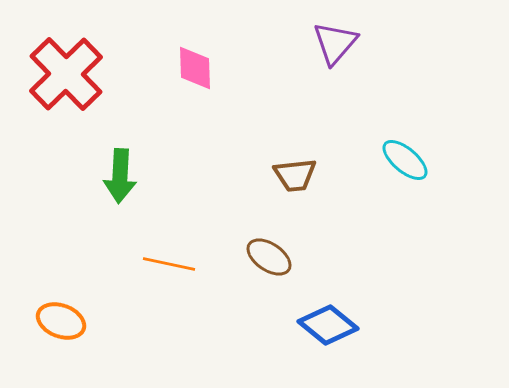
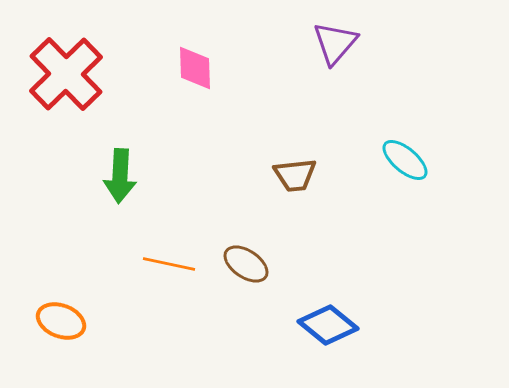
brown ellipse: moved 23 px left, 7 px down
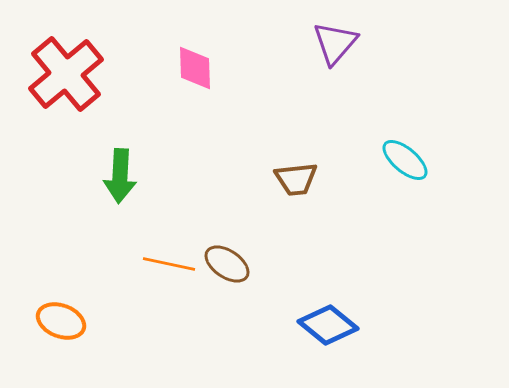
red cross: rotated 4 degrees clockwise
brown trapezoid: moved 1 px right, 4 px down
brown ellipse: moved 19 px left
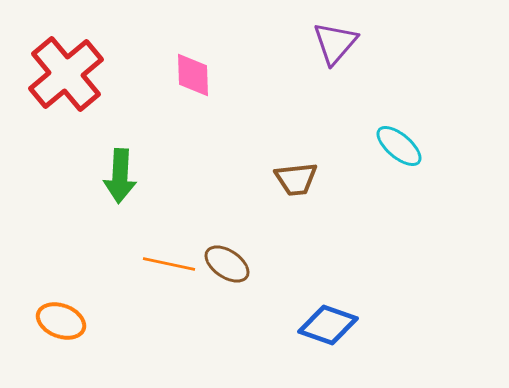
pink diamond: moved 2 px left, 7 px down
cyan ellipse: moved 6 px left, 14 px up
blue diamond: rotated 20 degrees counterclockwise
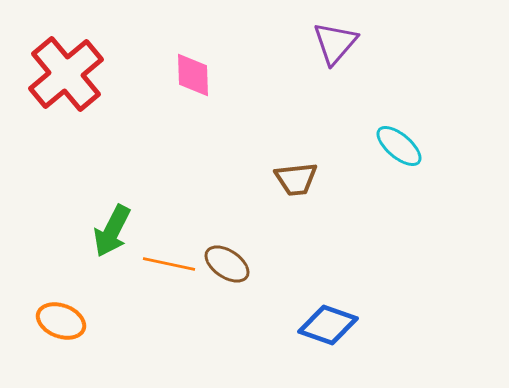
green arrow: moved 8 px left, 55 px down; rotated 24 degrees clockwise
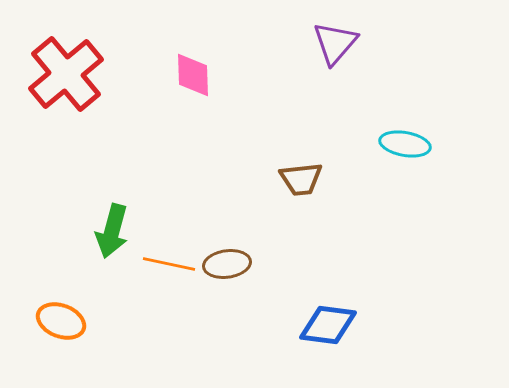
cyan ellipse: moved 6 px right, 2 px up; rotated 30 degrees counterclockwise
brown trapezoid: moved 5 px right
green arrow: rotated 12 degrees counterclockwise
brown ellipse: rotated 42 degrees counterclockwise
blue diamond: rotated 12 degrees counterclockwise
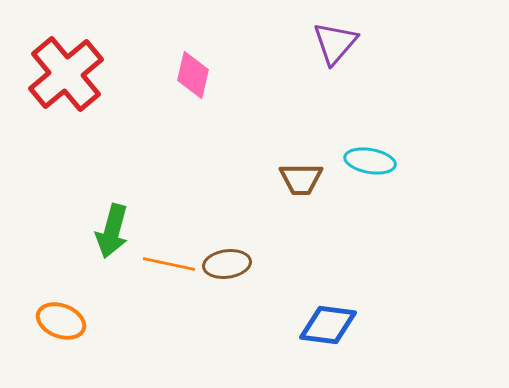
pink diamond: rotated 15 degrees clockwise
cyan ellipse: moved 35 px left, 17 px down
brown trapezoid: rotated 6 degrees clockwise
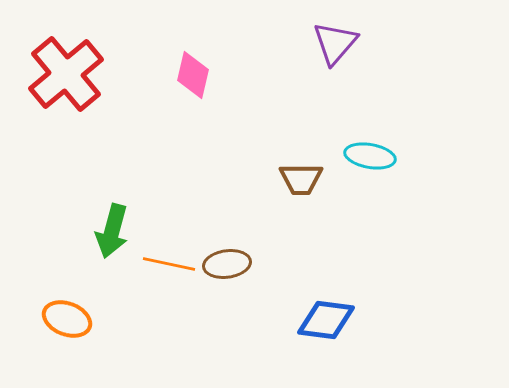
cyan ellipse: moved 5 px up
orange ellipse: moved 6 px right, 2 px up
blue diamond: moved 2 px left, 5 px up
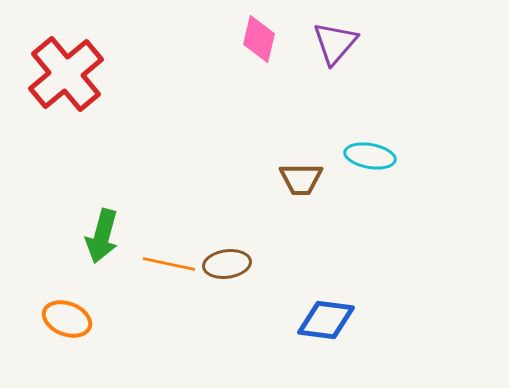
pink diamond: moved 66 px right, 36 px up
green arrow: moved 10 px left, 5 px down
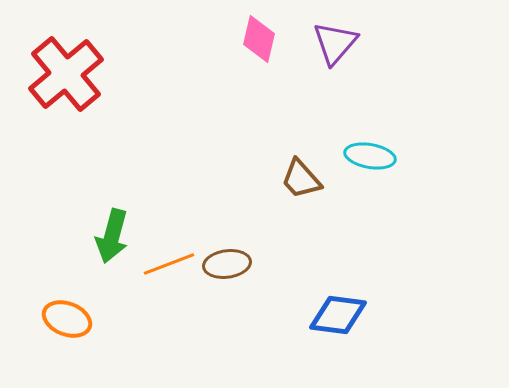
brown trapezoid: rotated 48 degrees clockwise
green arrow: moved 10 px right
orange line: rotated 33 degrees counterclockwise
blue diamond: moved 12 px right, 5 px up
